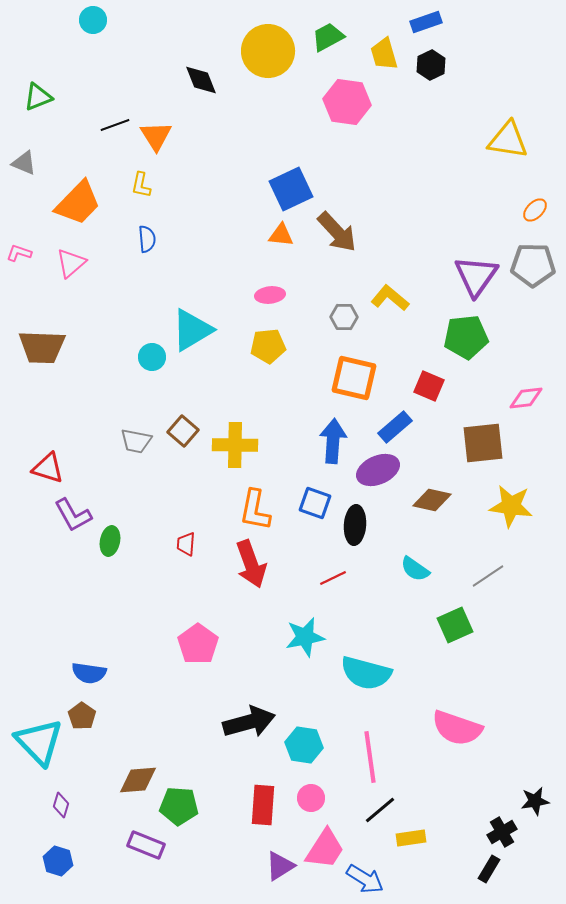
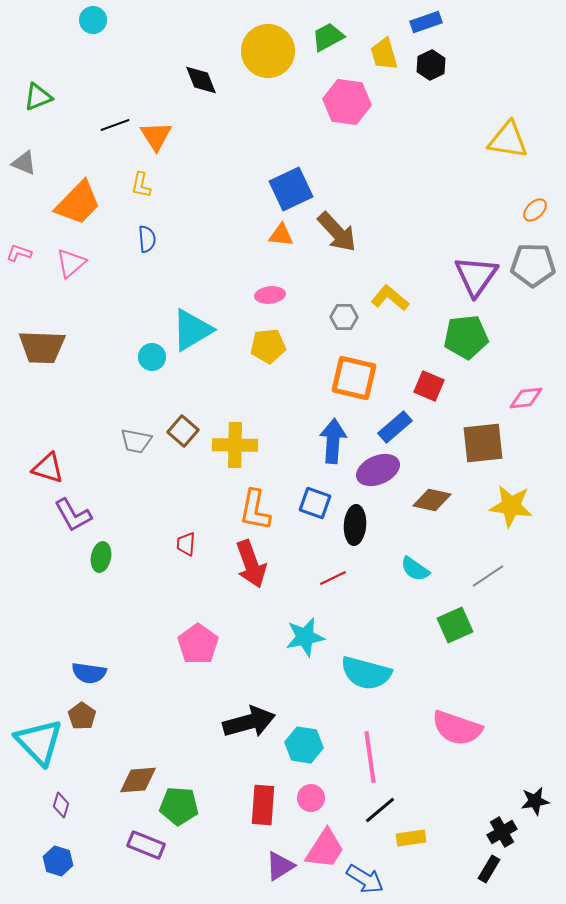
green ellipse at (110, 541): moved 9 px left, 16 px down
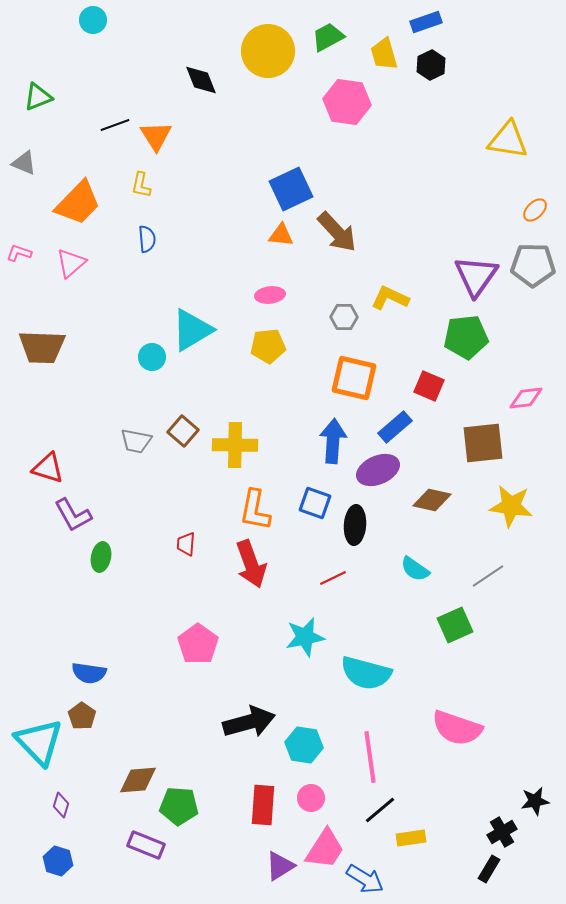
yellow L-shape at (390, 298): rotated 15 degrees counterclockwise
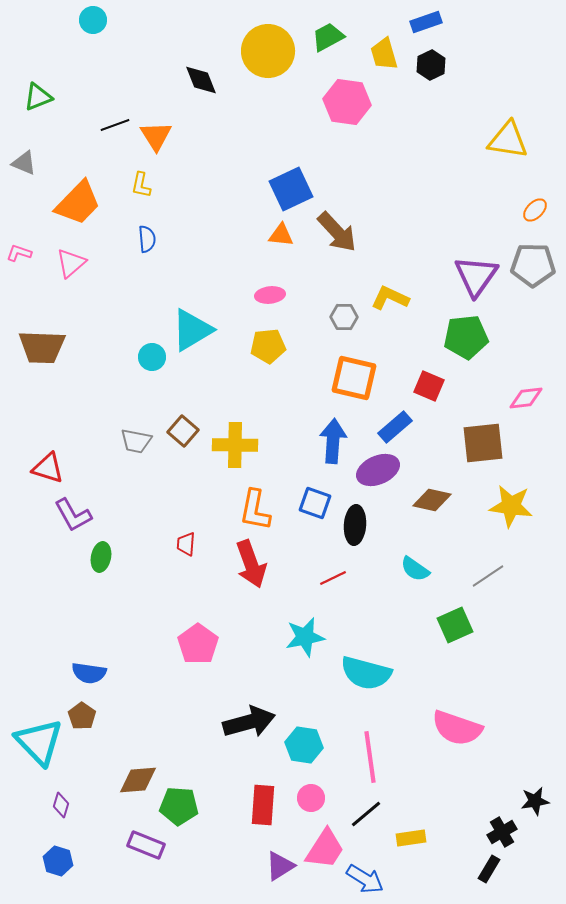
black line at (380, 810): moved 14 px left, 4 px down
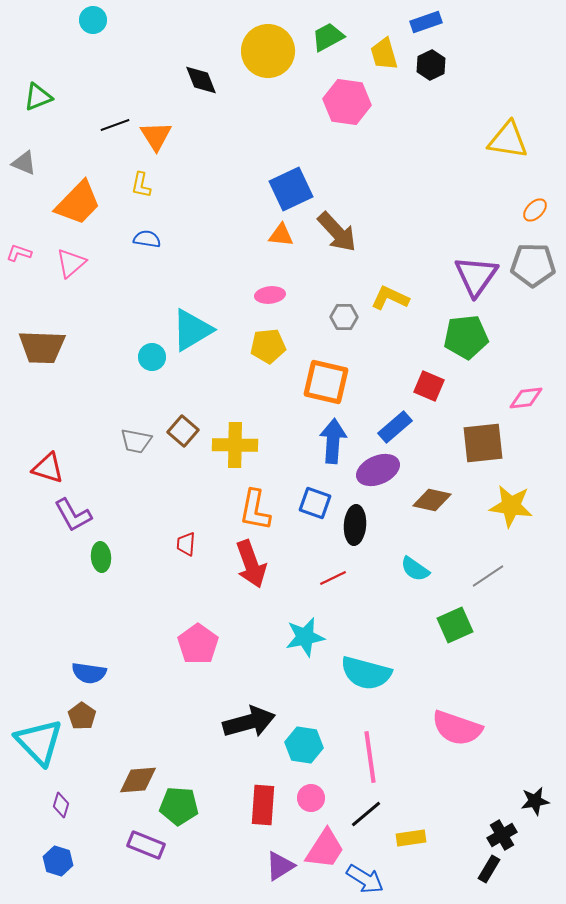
blue semicircle at (147, 239): rotated 76 degrees counterclockwise
orange square at (354, 378): moved 28 px left, 4 px down
green ellipse at (101, 557): rotated 16 degrees counterclockwise
black cross at (502, 832): moved 3 px down
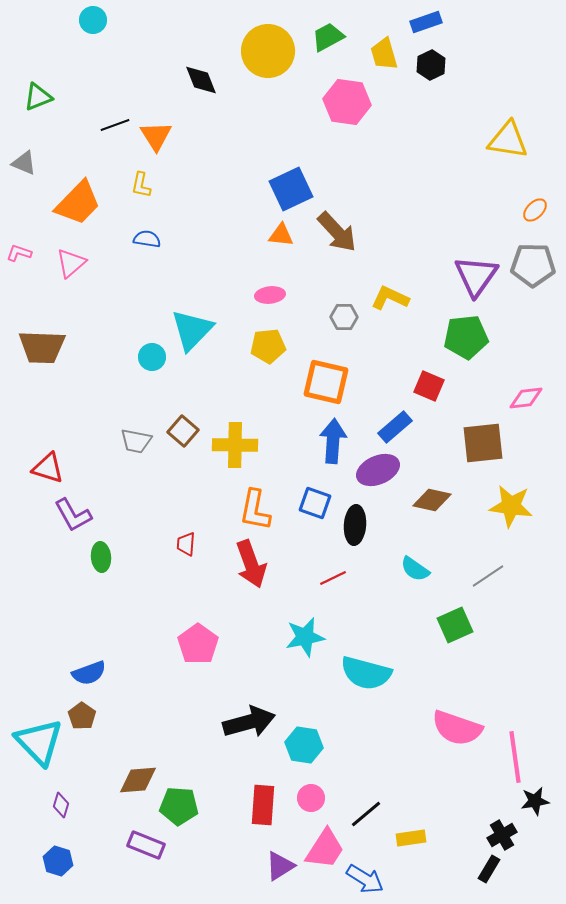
cyan triangle at (192, 330): rotated 15 degrees counterclockwise
blue semicircle at (89, 673): rotated 28 degrees counterclockwise
pink line at (370, 757): moved 145 px right
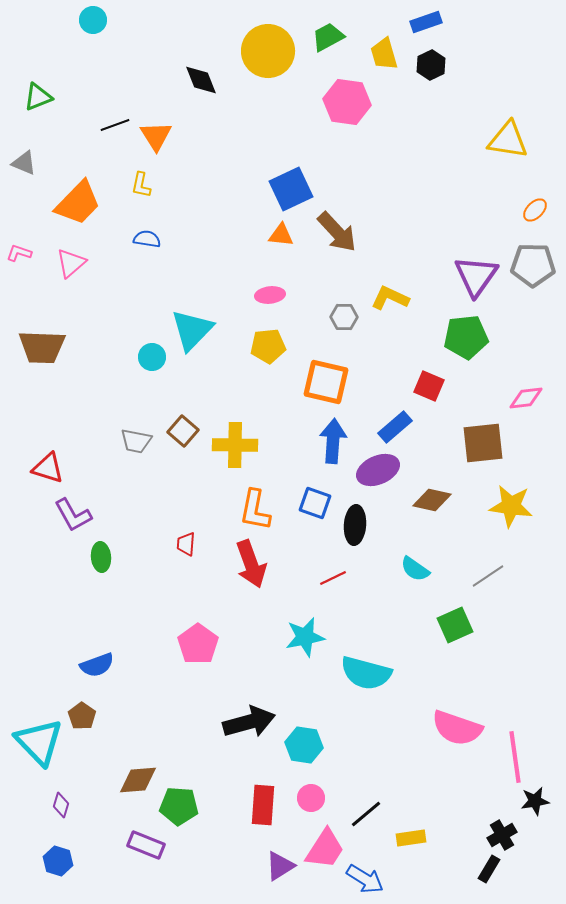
blue semicircle at (89, 673): moved 8 px right, 8 px up
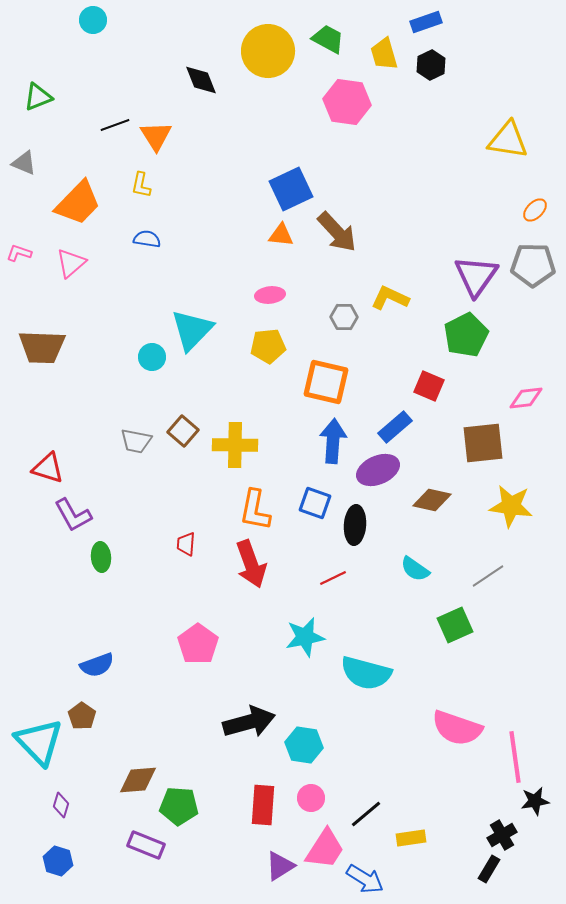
green trapezoid at (328, 37): moved 2 px down; rotated 56 degrees clockwise
green pentagon at (466, 337): moved 2 px up; rotated 21 degrees counterclockwise
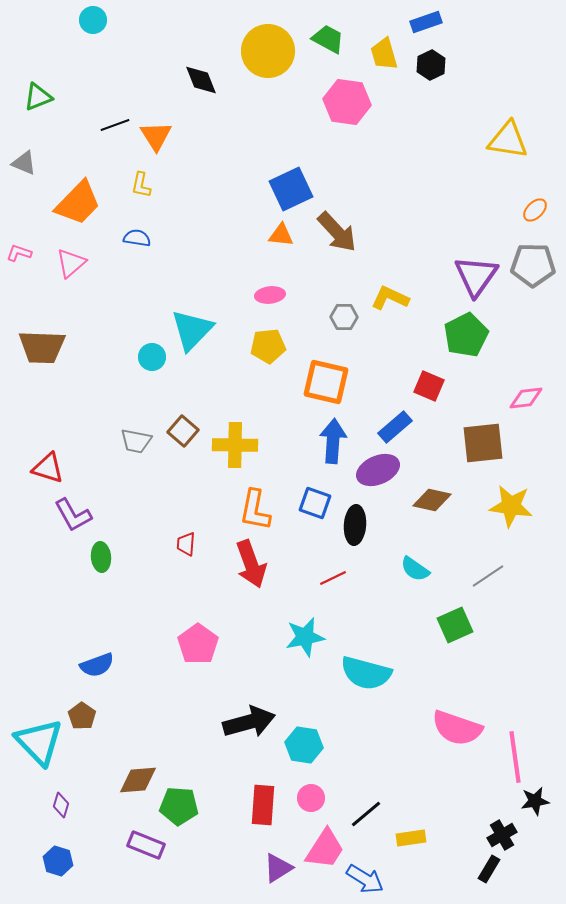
blue semicircle at (147, 239): moved 10 px left, 1 px up
purple triangle at (280, 866): moved 2 px left, 2 px down
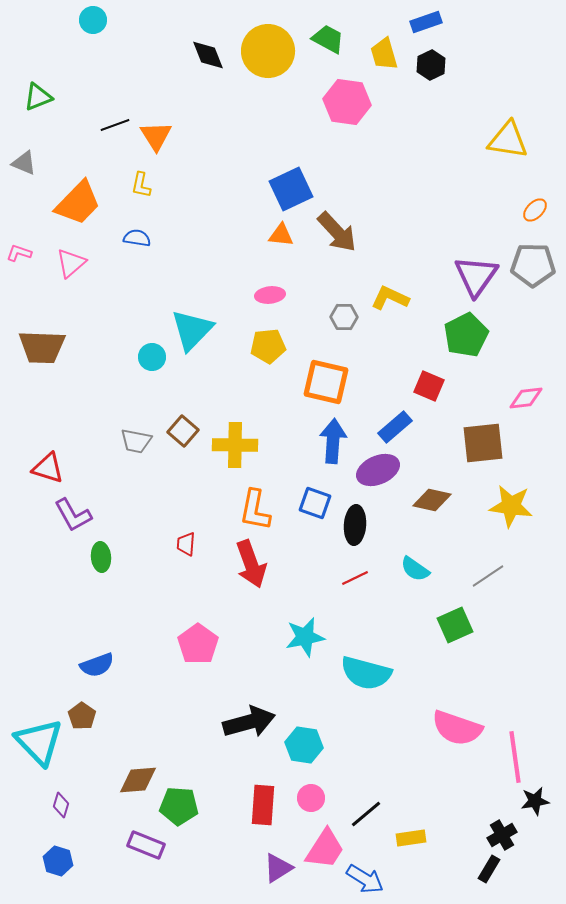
black diamond at (201, 80): moved 7 px right, 25 px up
red line at (333, 578): moved 22 px right
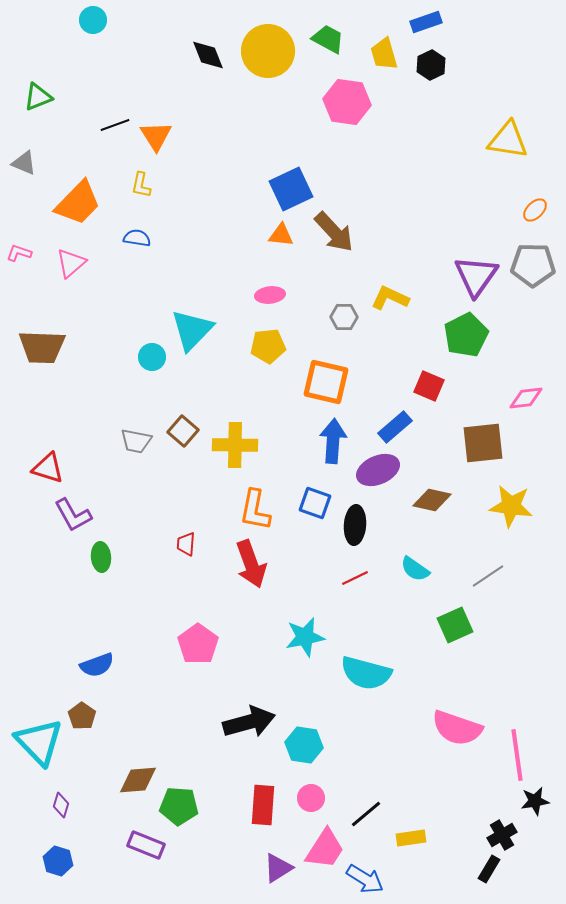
brown arrow at (337, 232): moved 3 px left
pink line at (515, 757): moved 2 px right, 2 px up
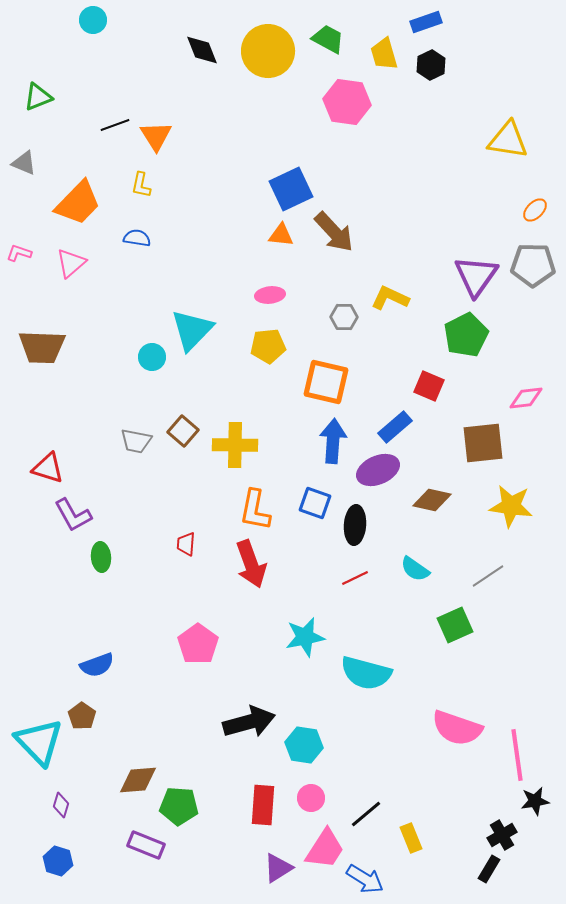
black diamond at (208, 55): moved 6 px left, 5 px up
yellow rectangle at (411, 838): rotated 76 degrees clockwise
